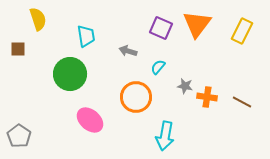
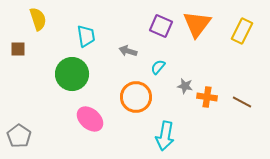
purple square: moved 2 px up
green circle: moved 2 px right
pink ellipse: moved 1 px up
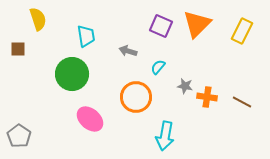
orange triangle: rotated 8 degrees clockwise
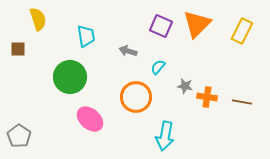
green circle: moved 2 px left, 3 px down
brown line: rotated 18 degrees counterclockwise
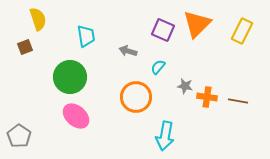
purple square: moved 2 px right, 4 px down
brown square: moved 7 px right, 2 px up; rotated 21 degrees counterclockwise
brown line: moved 4 px left, 1 px up
pink ellipse: moved 14 px left, 3 px up
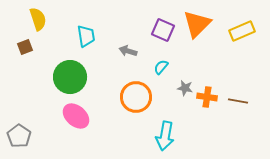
yellow rectangle: rotated 40 degrees clockwise
cyan semicircle: moved 3 px right
gray star: moved 2 px down
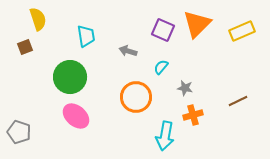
orange cross: moved 14 px left, 18 px down; rotated 24 degrees counterclockwise
brown line: rotated 36 degrees counterclockwise
gray pentagon: moved 4 px up; rotated 15 degrees counterclockwise
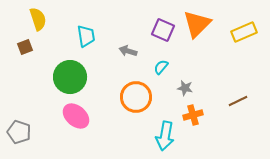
yellow rectangle: moved 2 px right, 1 px down
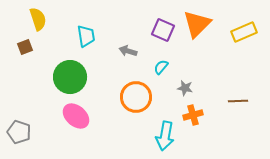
brown line: rotated 24 degrees clockwise
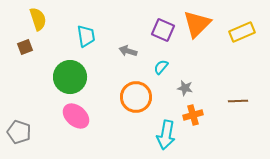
yellow rectangle: moved 2 px left
cyan arrow: moved 1 px right, 1 px up
